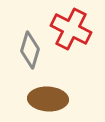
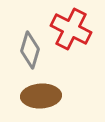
brown ellipse: moved 7 px left, 3 px up; rotated 6 degrees counterclockwise
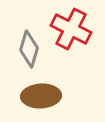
gray diamond: moved 1 px left, 1 px up
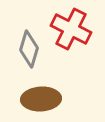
brown ellipse: moved 3 px down
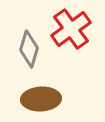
red cross: rotated 27 degrees clockwise
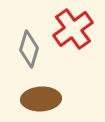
red cross: moved 2 px right
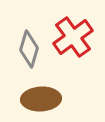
red cross: moved 8 px down
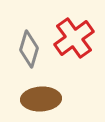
red cross: moved 1 px right, 1 px down
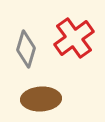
gray diamond: moved 3 px left
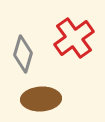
gray diamond: moved 3 px left, 5 px down
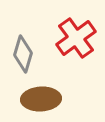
red cross: moved 2 px right
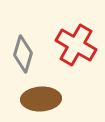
red cross: moved 7 px down; rotated 24 degrees counterclockwise
